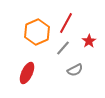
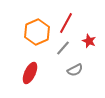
red star: rotated 16 degrees counterclockwise
red ellipse: moved 3 px right
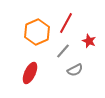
gray line: moved 3 px down
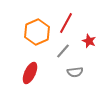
gray semicircle: moved 2 px down; rotated 21 degrees clockwise
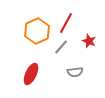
orange hexagon: moved 1 px up
gray line: moved 2 px left, 4 px up
red ellipse: moved 1 px right, 1 px down
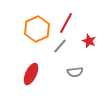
orange hexagon: moved 2 px up
gray line: moved 1 px left, 1 px up
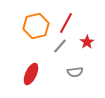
orange hexagon: moved 1 px left, 3 px up; rotated 10 degrees clockwise
red star: moved 2 px left, 1 px down; rotated 16 degrees clockwise
